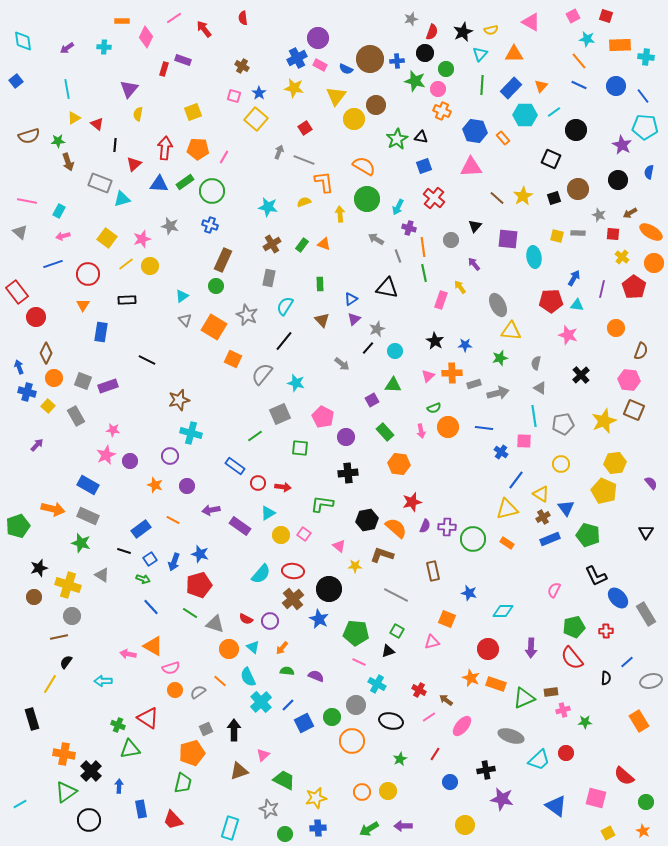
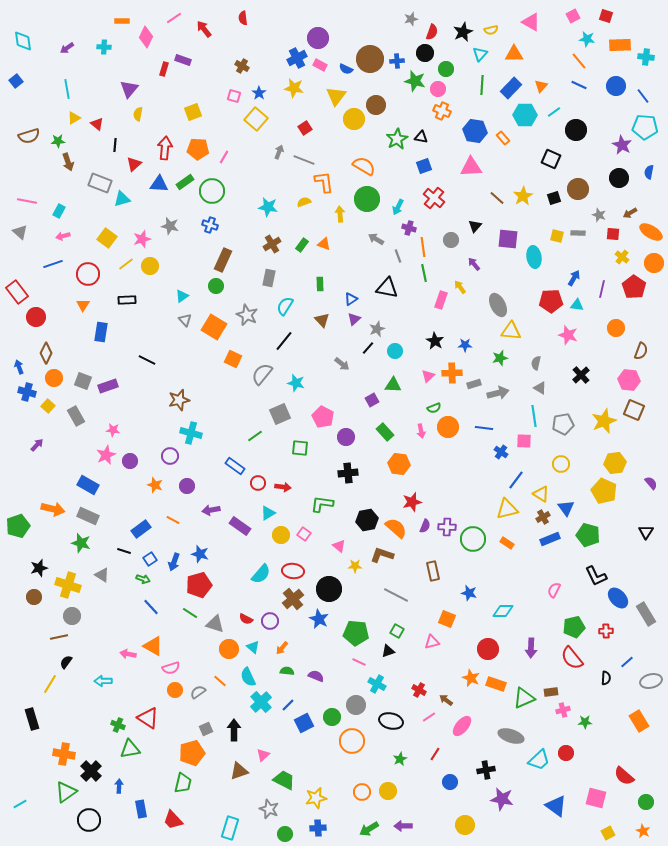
black circle at (618, 180): moved 1 px right, 2 px up
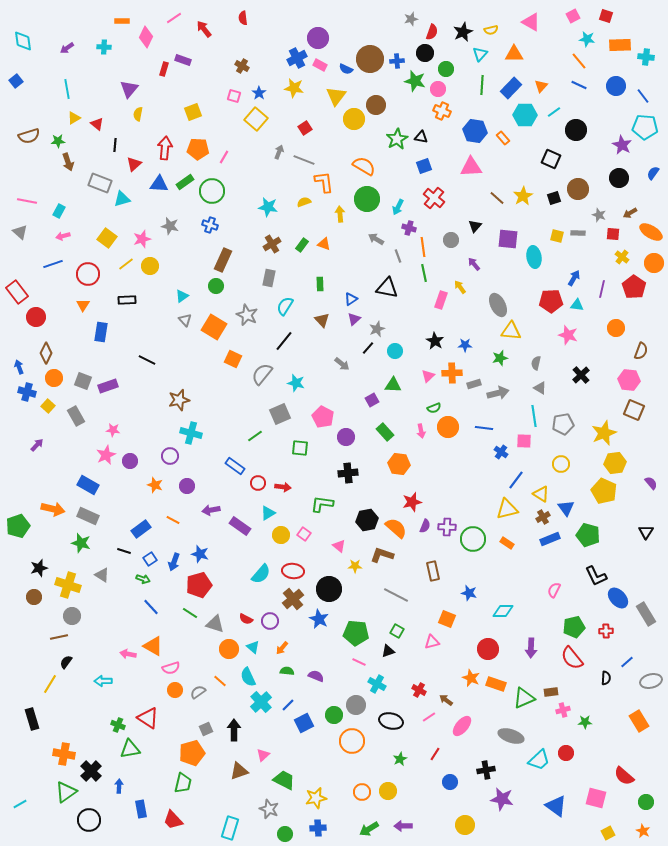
blue semicircle at (649, 172): moved 4 px right, 1 px down; rotated 24 degrees clockwise
yellow star at (604, 421): moved 12 px down
green circle at (332, 717): moved 2 px right, 2 px up
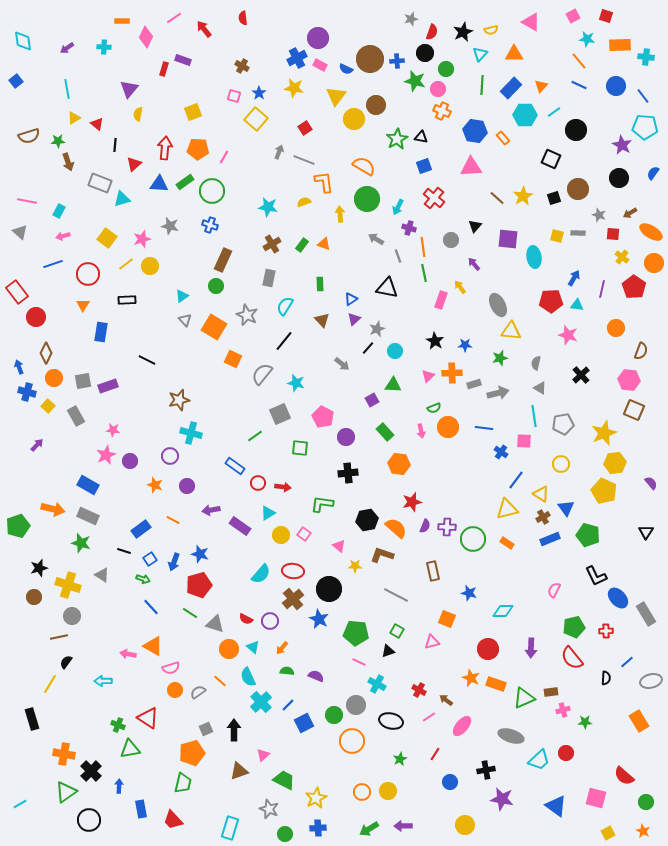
gray square at (83, 381): rotated 30 degrees counterclockwise
yellow star at (316, 798): rotated 15 degrees counterclockwise
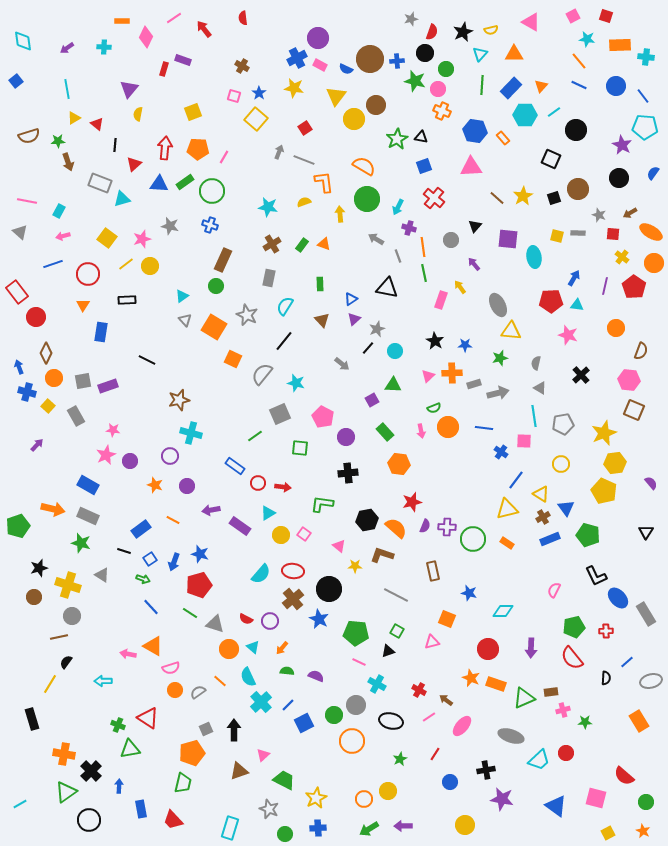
purple line at (602, 289): moved 3 px right, 3 px up
orange circle at (362, 792): moved 2 px right, 7 px down
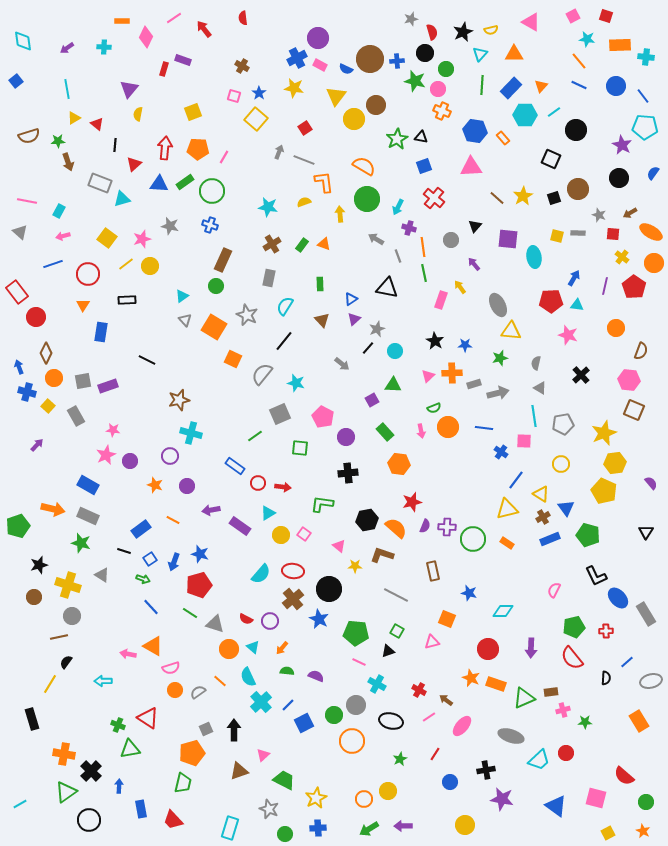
red semicircle at (432, 32): rotated 35 degrees counterclockwise
black star at (39, 568): moved 3 px up
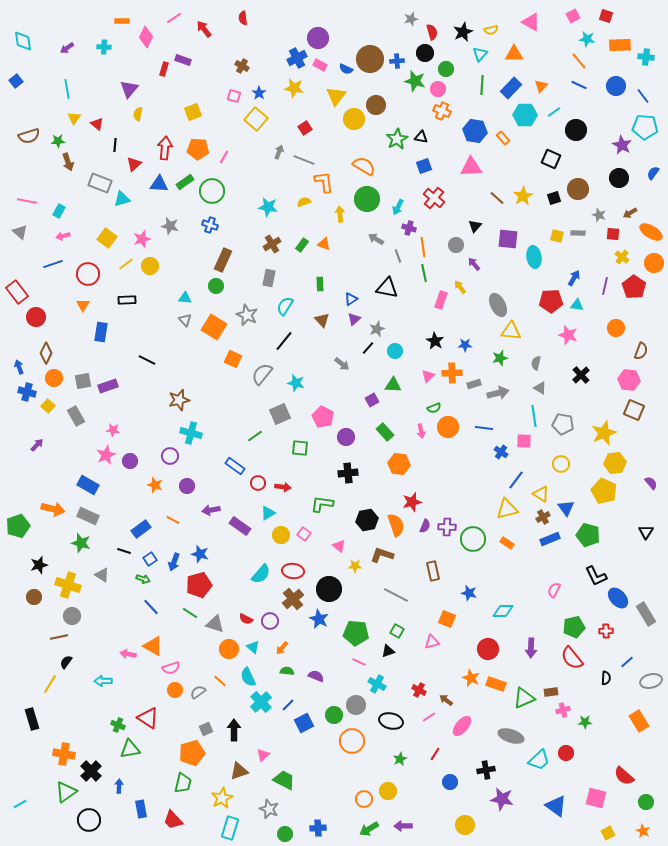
yellow triangle at (74, 118): rotated 24 degrees counterclockwise
gray circle at (451, 240): moved 5 px right, 5 px down
cyan triangle at (182, 296): moved 3 px right, 2 px down; rotated 40 degrees clockwise
gray pentagon at (563, 424): rotated 20 degrees clockwise
orange semicircle at (396, 528): moved 3 px up; rotated 30 degrees clockwise
yellow star at (316, 798): moved 94 px left
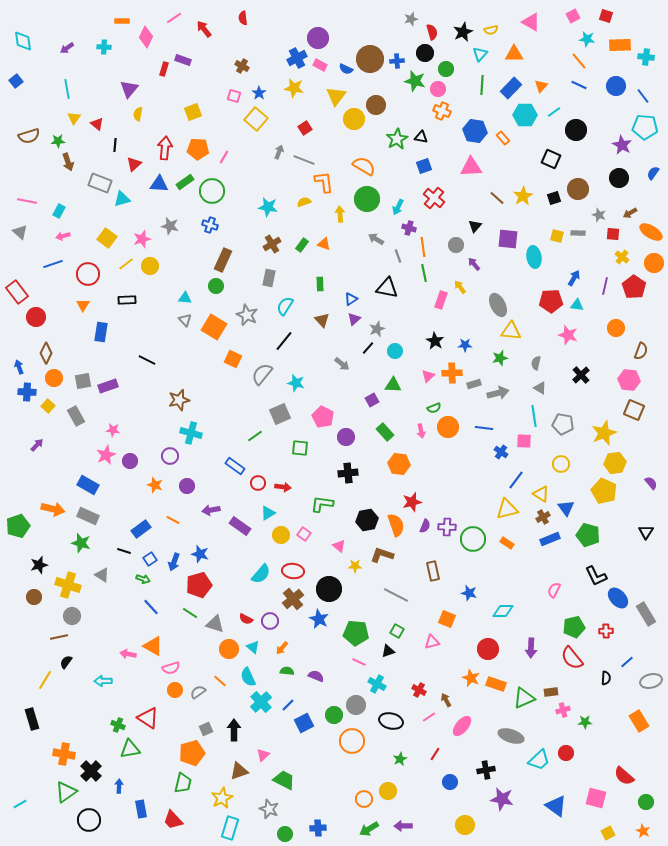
blue cross at (27, 392): rotated 12 degrees counterclockwise
yellow line at (50, 684): moved 5 px left, 4 px up
brown arrow at (446, 700): rotated 24 degrees clockwise
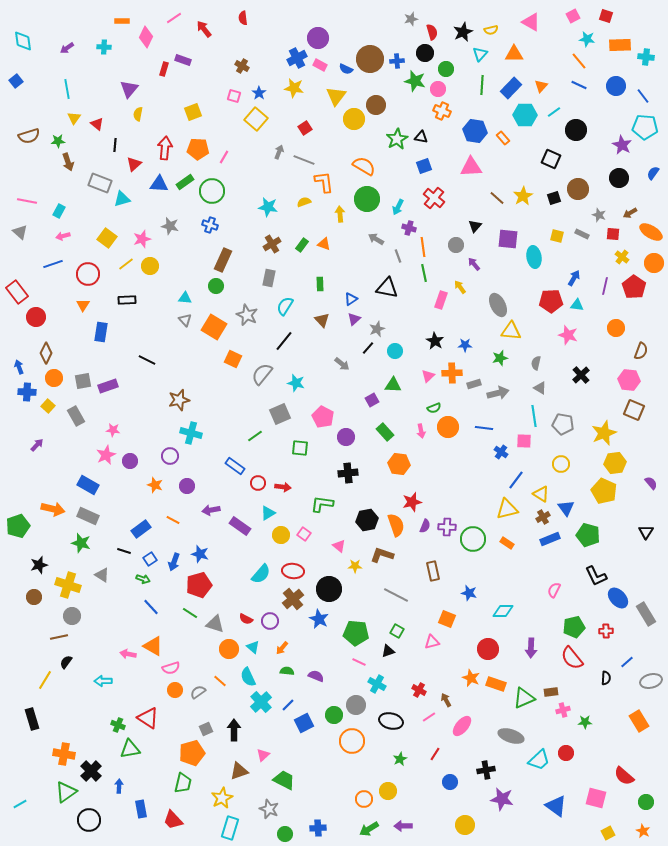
gray rectangle at (578, 233): moved 4 px right, 1 px down; rotated 24 degrees clockwise
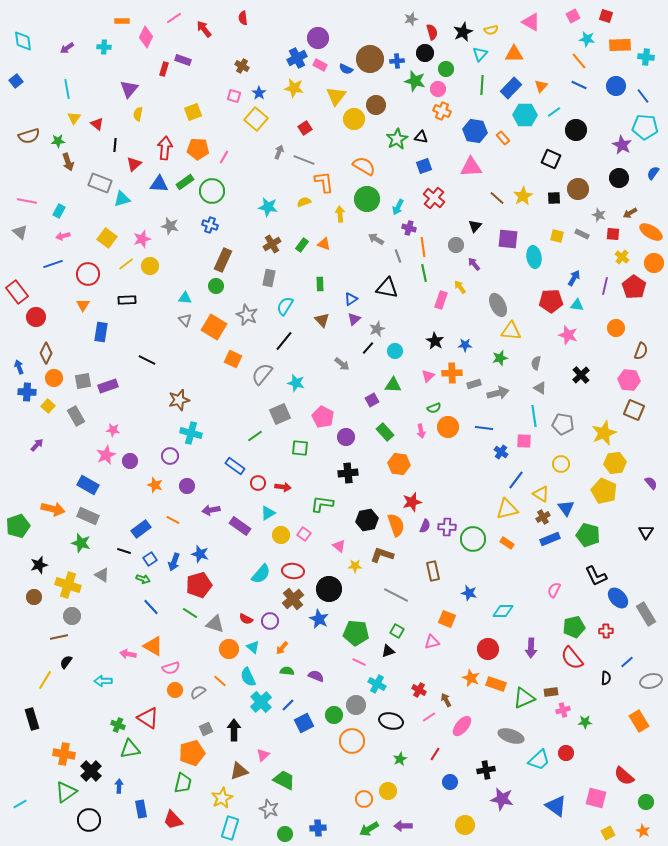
black square at (554, 198): rotated 16 degrees clockwise
